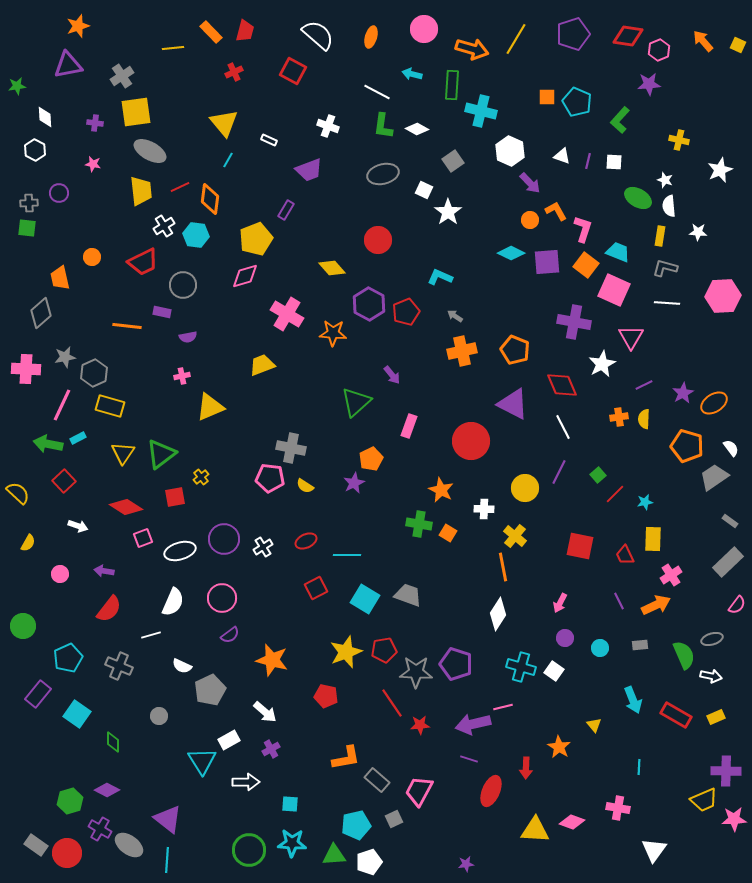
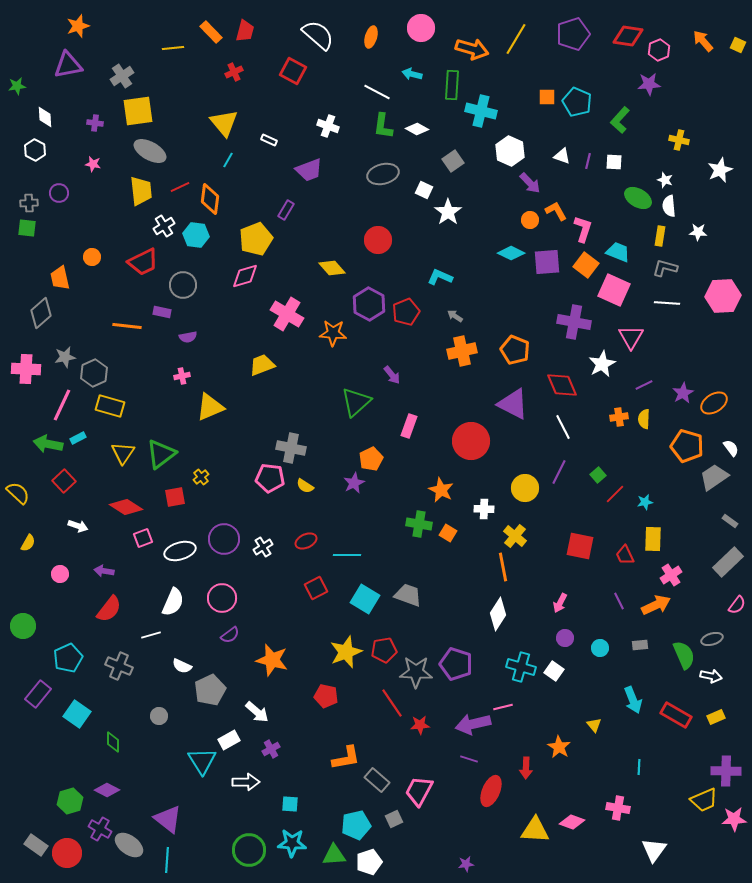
pink circle at (424, 29): moved 3 px left, 1 px up
yellow square at (136, 112): moved 2 px right, 1 px up
white arrow at (265, 712): moved 8 px left
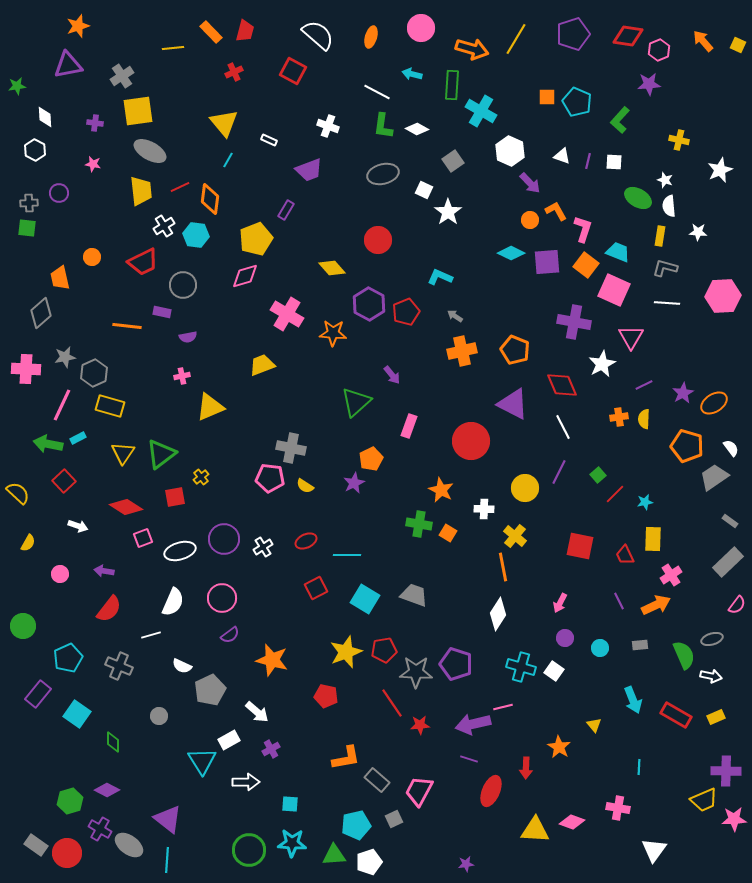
cyan cross at (481, 111): rotated 16 degrees clockwise
gray trapezoid at (408, 595): moved 6 px right
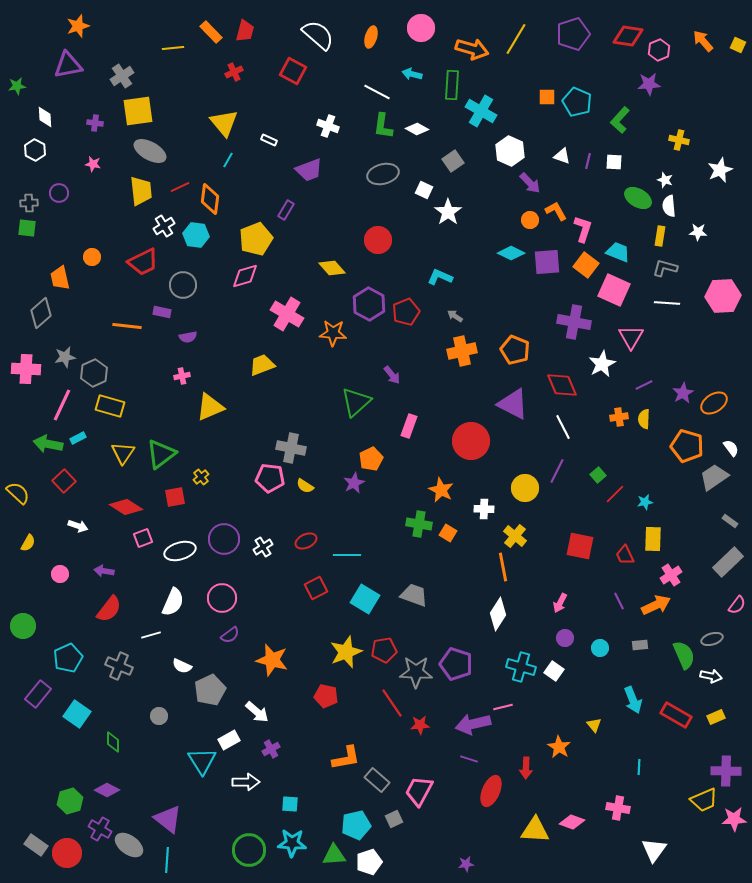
purple line at (559, 472): moved 2 px left, 1 px up
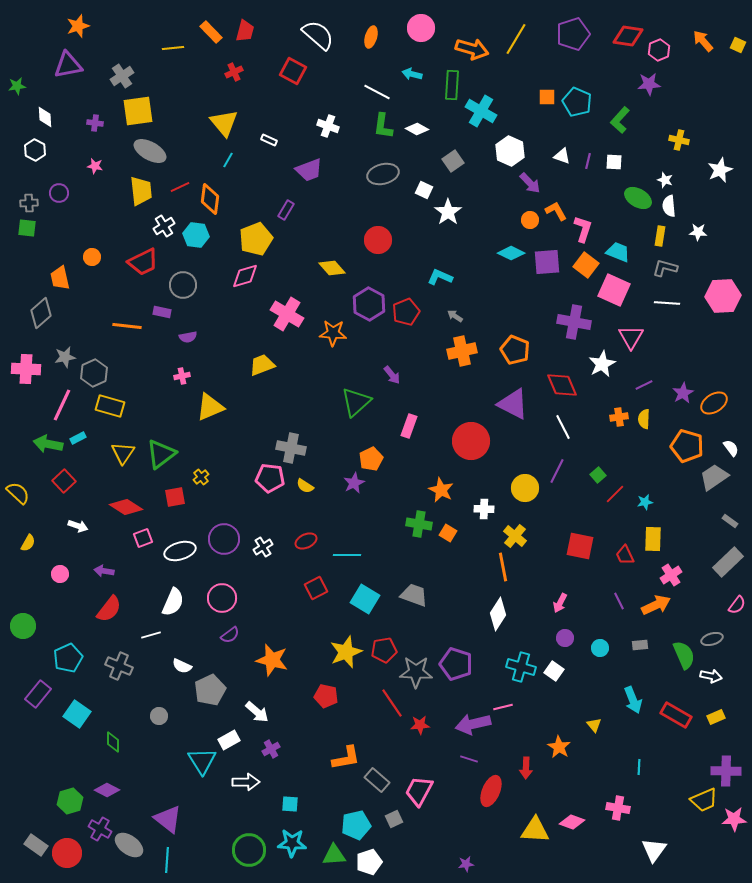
pink star at (93, 164): moved 2 px right, 2 px down
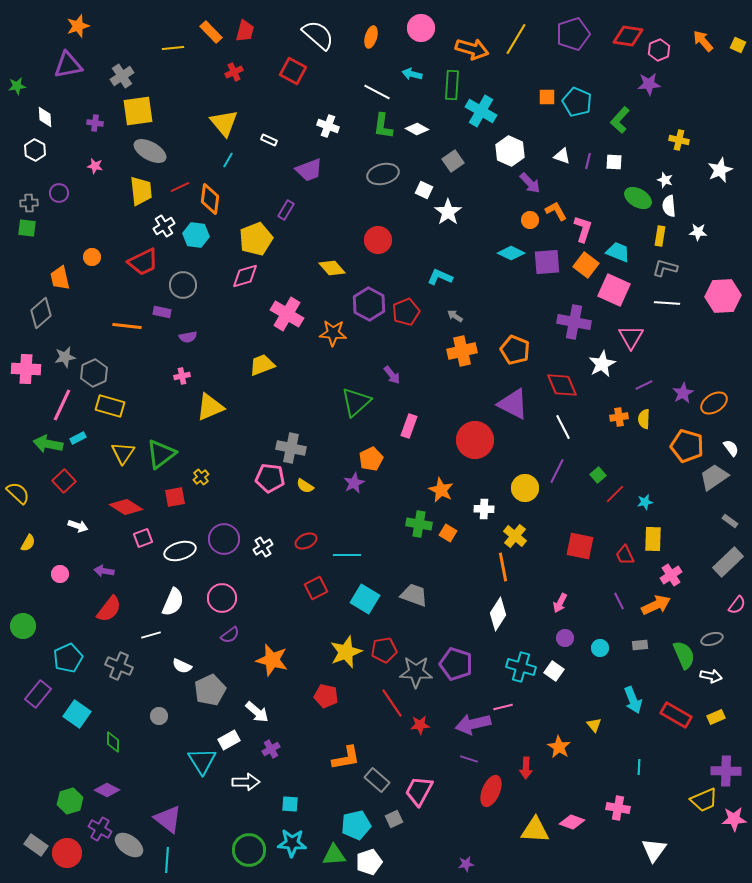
red circle at (471, 441): moved 4 px right, 1 px up
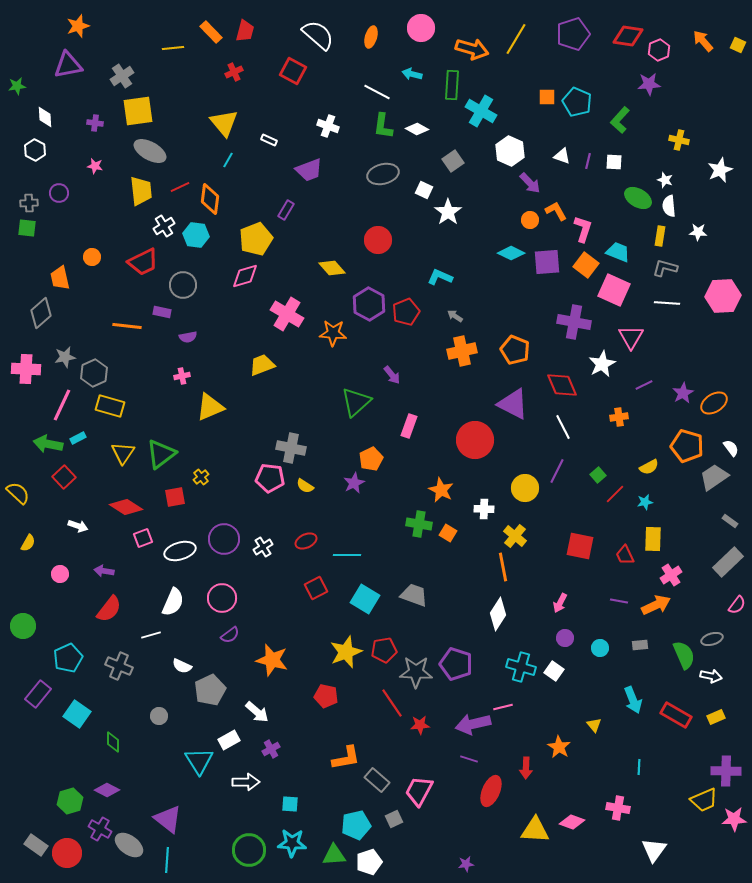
yellow semicircle at (644, 419): moved 5 px right, 48 px down; rotated 120 degrees counterclockwise
red square at (64, 481): moved 4 px up
purple line at (619, 601): rotated 54 degrees counterclockwise
cyan triangle at (202, 761): moved 3 px left
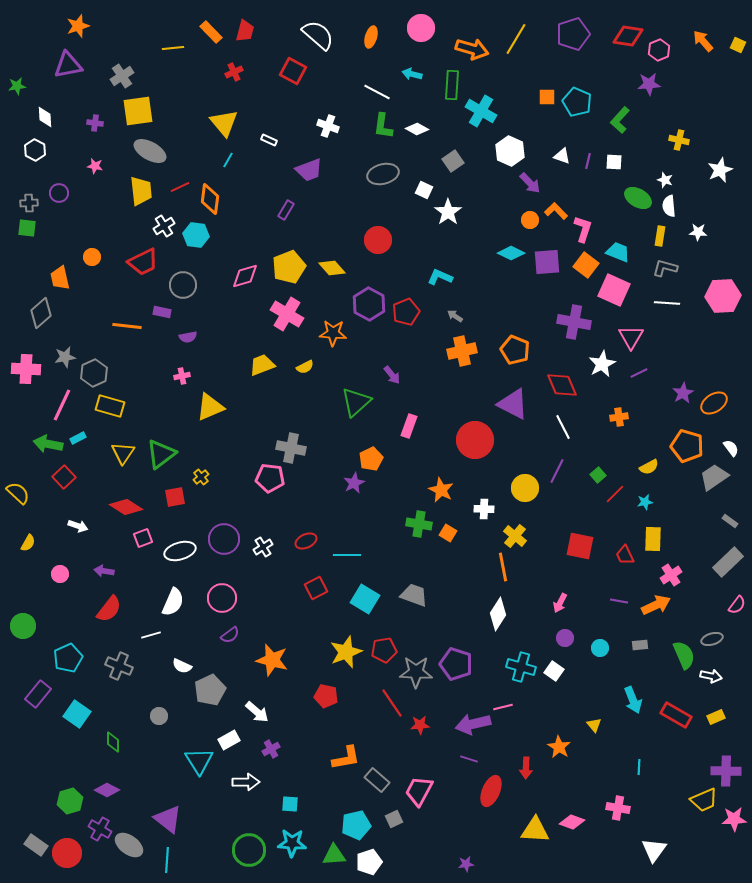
orange L-shape at (556, 211): rotated 15 degrees counterclockwise
yellow pentagon at (256, 239): moved 33 px right, 28 px down
purple line at (644, 385): moved 5 px left, 12 px up
yellow semicircle at (305, 486): moved 119 px up; rotated 60 degrees counterclockwise
